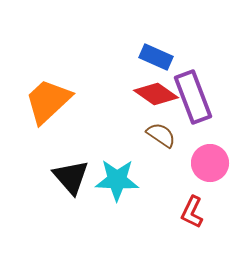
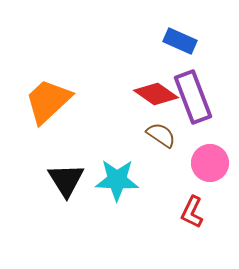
blue rectangle: moved 24 px right, 16 px up
black triangle: moved 5 px left, 3 px down; rotated 9 degrees clockwise
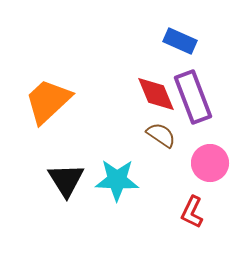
red diamond: rotated 33 degrees clockwise
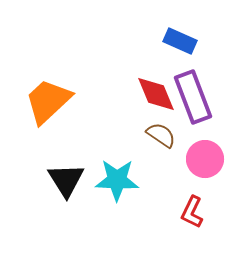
pink circle: moved 5 px left, 4 px up
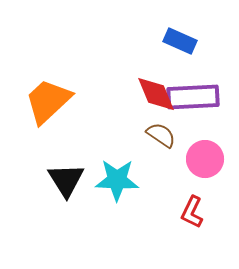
purple rectangle: rotated 72 degrees counterclockwise
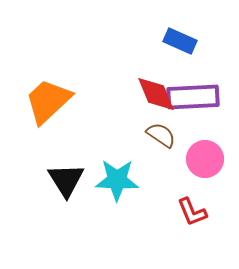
red L-shape: rotated 48 degrees counterclockwise
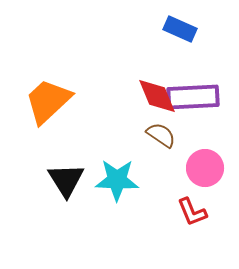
blue rectangle: moved 12 px up
red diamond: moved 1 px right, 2 px down
pink circle: moved 9 px down
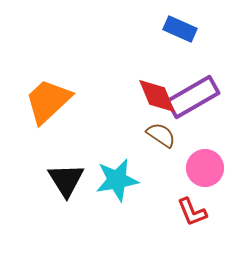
purple rectangle: rotated 27 degrees counterclockwise
cyan star: rotated 12 degrees counterclockwise
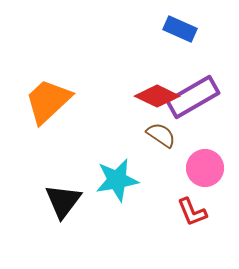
red diamond: rotated 42 degrees counterclockwise
black triangle: moved 3 px left, 21 px down; rotated 9 degrees clockwise
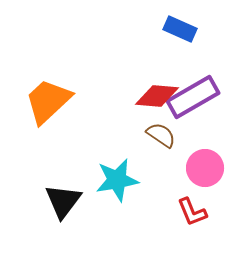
red diamond: rotated 21 degrees counterclockwise
